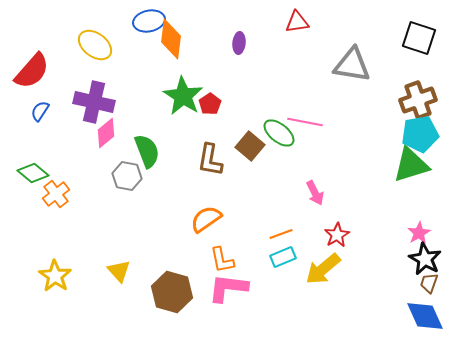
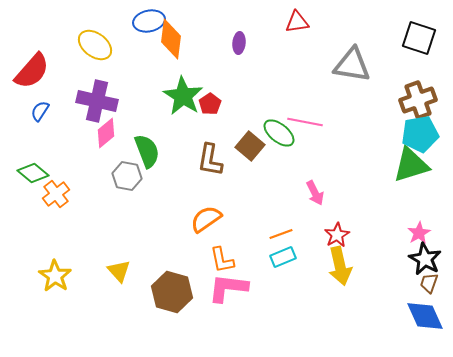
purple cross: moved 3 px right, 1 px up
yellow arrow: moved 17 px right, 3 px up; rotated 63 degrees counterclockwise
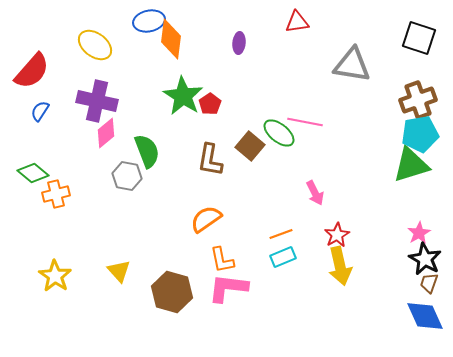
orange cross: rotated 24 degrees clockwise
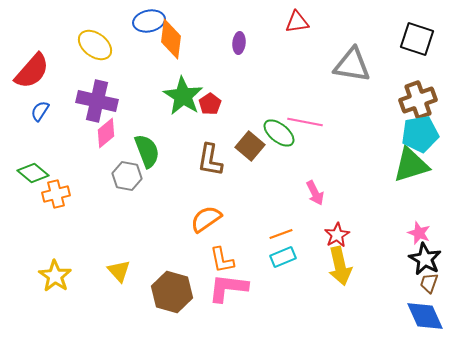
black square: moved 2 px left, 1 px down
pink star: rotated 20 degrees counterclockwise
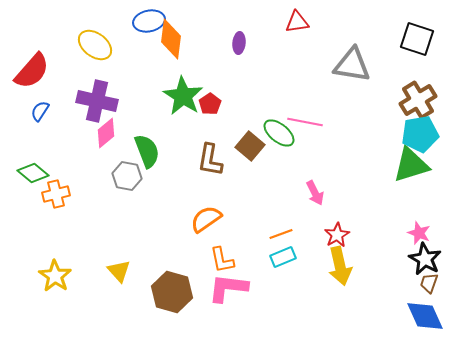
brown cross: rotated 12 degrees counterclockwise
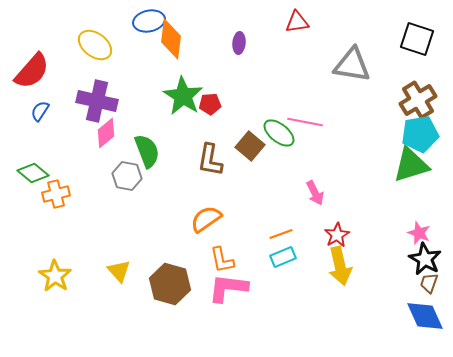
red pentagon: rotated 30 degrees clockwise
brown hexagon: moved 2 px left, 8 px up
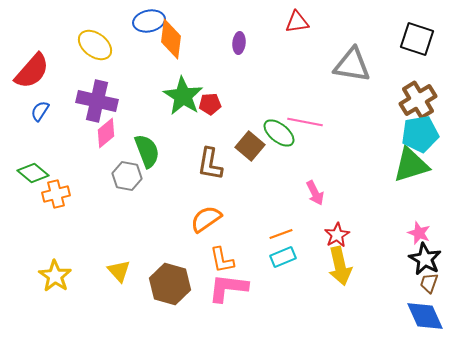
brown L-shape: moved 4 px down
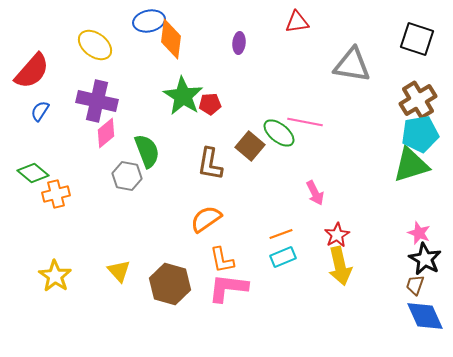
brown trapezoid: moved 14 px left, 2 px down
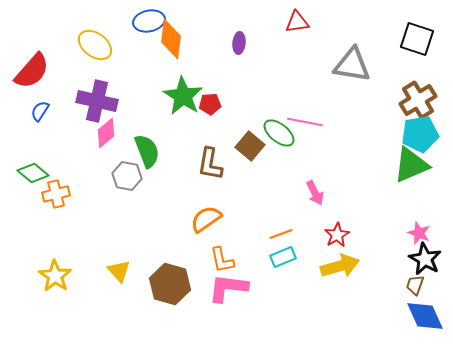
green triangle: rotated 6 degrees counterclockwise
yellow arrow: rotated 93 degrees counterclockwise
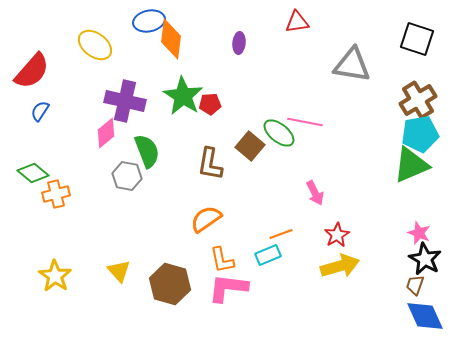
purple cross: moved 28 px right
cyan rectangle: moved 15 px left, 2 px up
